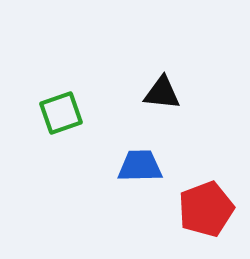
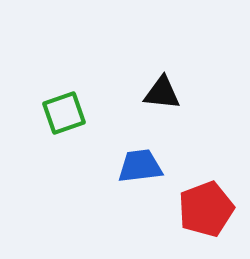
green square: moved 3 px right
blue trapezoid: rotated 6 degrees counterclockwise
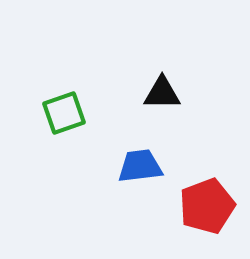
black triangle: rotated 6 degrees counterclockwise
red pentagon: moved 1 px right, 3 px up
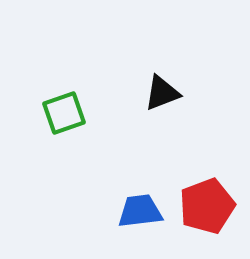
black triangle: rotated 21 degrees counterclockwise
blue trapezoid: moved 45 px down
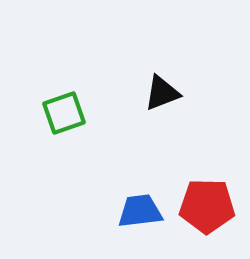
red pentagon: rotated 22 degrees clockwise
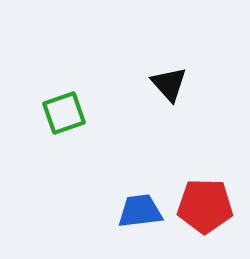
black triangle: moved 7 px right, 9 px up; rotated 51 degrees counterclockwise
red pentagon: moved 2 px left
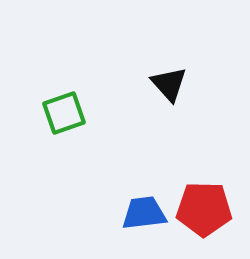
red pentagon: moved 1 px left, 3 px down
blue trapezoid: moved 4 px right, 2 px down
